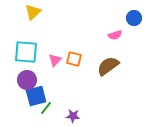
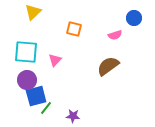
orange square: moved 30 px up
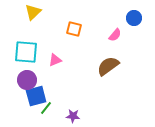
pink semicircle: rotated 32 degrees counterclockwise
pink triangle: rotated 24 degrees clockwise
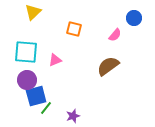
purple star: rotated 24 degrees counterclockwise
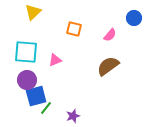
pink semicircle: moved 5 px left
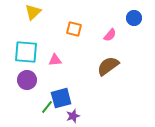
pink triangle: rotated 16 degrees clockwise
blue square: moved 25 px right, 2 px down
green line: moved 1 px right, 1 px up
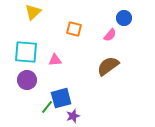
blue circle: moved 10 px left
